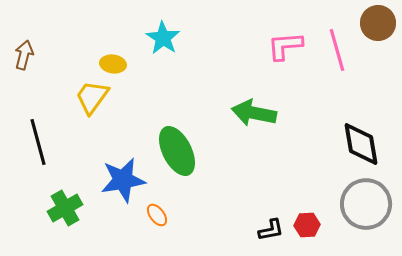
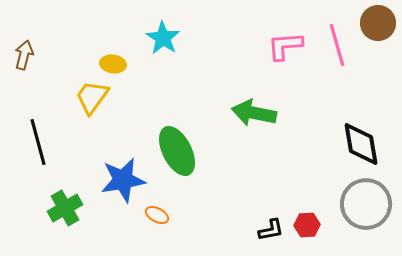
pink line: moved 5 px up
orange ellipse: rotated 25 degrees counterclockwise
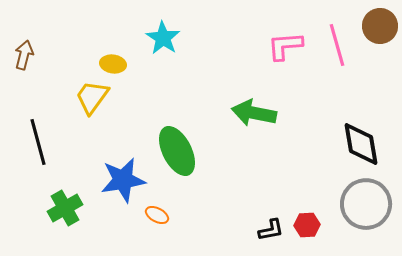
brown circle: moved 2 px right, 3 px down
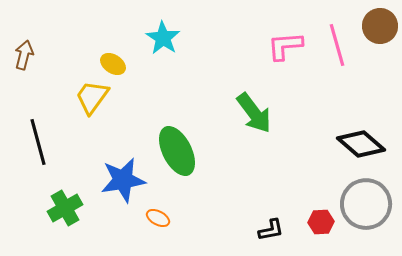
yellow ellipse: rotated 25 degrees clockwise
green arrow: rotated 138 degrees counterclockwise
black diamond: rotated 39 degrees counterclockwise
orange ellipse: moved 1 px right, 3 px down
red hexagon: moved 14 px right, 3 px up
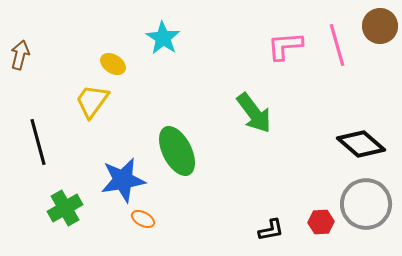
brown arrow: moved 4 px left
yellow trapezoid: moved 4 px down
orange ellipse: moved 15 px left, 1 px down
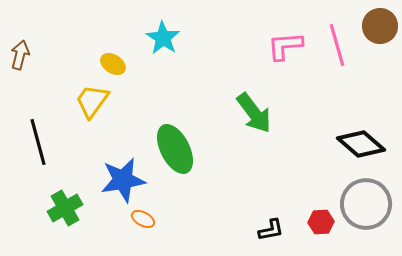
green ellipse: moved 2 px left, 2 px up
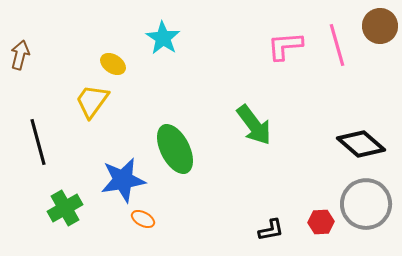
green arrow: moved 12 px down
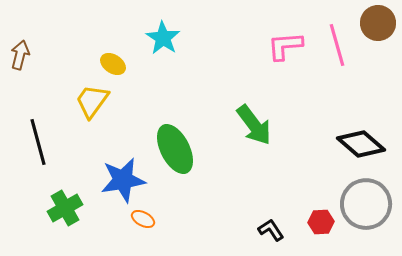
brown circle: moved 2 px left, 3 px up
black L-shape: rotated 112 degrees counterclockwise
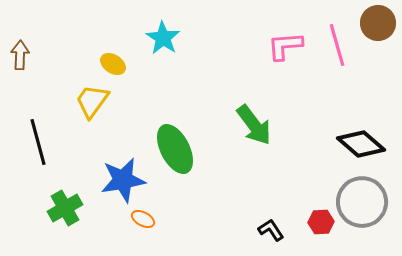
brown arrow: rotated 12 degrees counterclockwise
gray circle: moved 4 px left, 2 px up
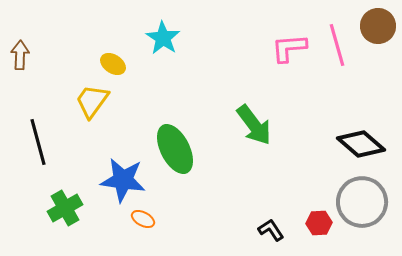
brown circle: moved 3 px down
pink L-shape: moved 4 px right, 2 px down
blue star: rotated 18 degrees clockwise
red hexagon: moved 2 px left, 1 px down
